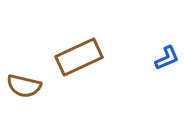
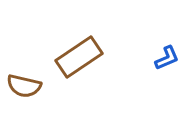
brown rectangle: rotated 9 degrees counterclockwise
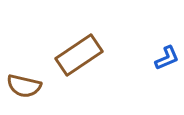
brown rectangle: moved 2 px up
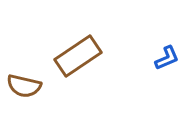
brown rectangle: moved 1 px left, 1 px down
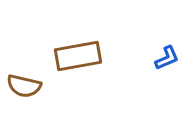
brown rectangle: rotated 24 degrees clockwise
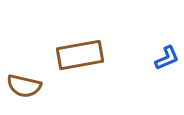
brown rectangle: moved 2 px right, 1 px up
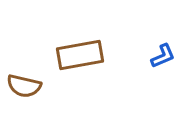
blue L-shape: moved 4 px left, 2 px up
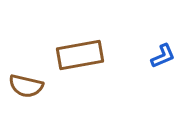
brown semicircle: moved 2 px right
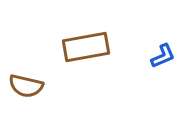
brown rectangle: moved 6 px right, 8 px up
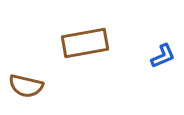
brown rectangle: moved 1 px left, 4 px up
